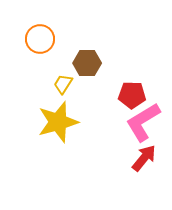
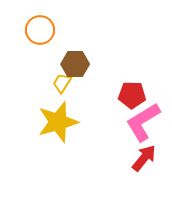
orange circle: moved 9 px up
brown hexagon: moved 12 px left, 1 px down
yellow trapezoid: moved 1 px left, 1 px up
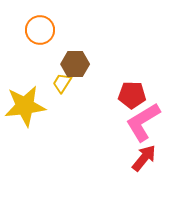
yellow star: moved 33 px left, 16 px up; rotated 9 degrees clockwise
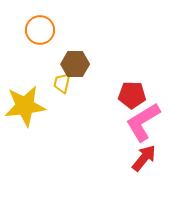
yellow trapezoid: rotated 20 degrees counterclockwise
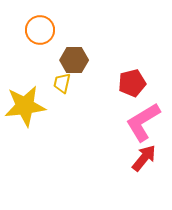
brown hexagon: moved 1 px left, 4 px up
red pentagon: moved 12 px up; rotated 16 degrees counterclockwise
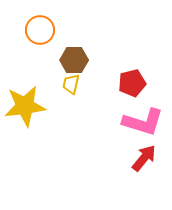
yellow trapezoid: moved 9 px right, 1 px down
pink L-shape: rotated 132 degrees counterclockwise
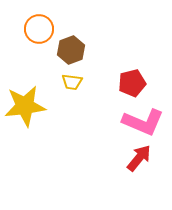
orange circle: moved 1 px left, 1 px up
brown hexagon: moved 3 px left, 10 px up; rotated 20 degrees counterclockwise
yellow trapezoid: moved 1 px right, 2 px up; rotated 95 degrees counterclockwise
pink L-shape: rotated 6 degrees clockwise
red arrow: moved 5 px left
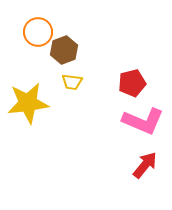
orange circle: moved 1 px left, 3 px down
brown hexagon: moved 7 px left
yellow star: moved 3 px right, 3 px up
pink L-shape: moved 1 px up
red arrow: moved 6 px right, 7 px down
